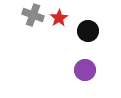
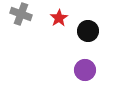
gray cross: moved 12 px left, 1 px up
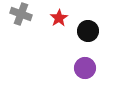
purple circle: moved 2 px up
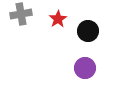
gray cross: rotated 30 degrees counterclockwise
red star: moved 1 px left, 1 px down
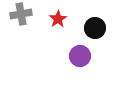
black circle: moved 7 px right, 3 px up
purple circle: moved 5 px left, 12 px up
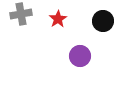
black circle: moved 8 px right, 7 px up
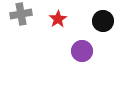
purple circle: moved 2 px right, 5 px up
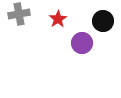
gray cross: moved 2 px left
purple circle: moved 8 px up
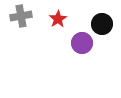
gray cross: moved 2 px right, 2 px down
black circle: moved 1 px left, 3 px down
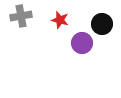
red star: moved 2 px right, 1 px down; rotated 24 degrees counterclockwise
